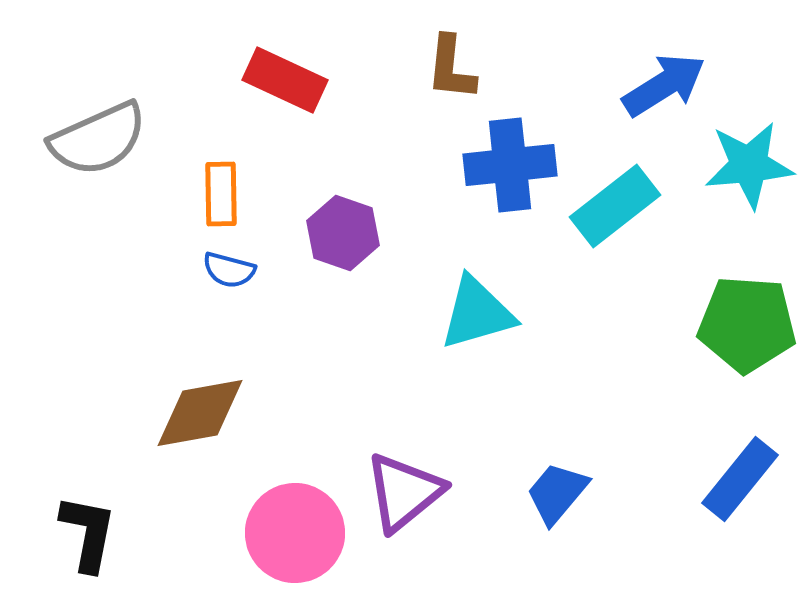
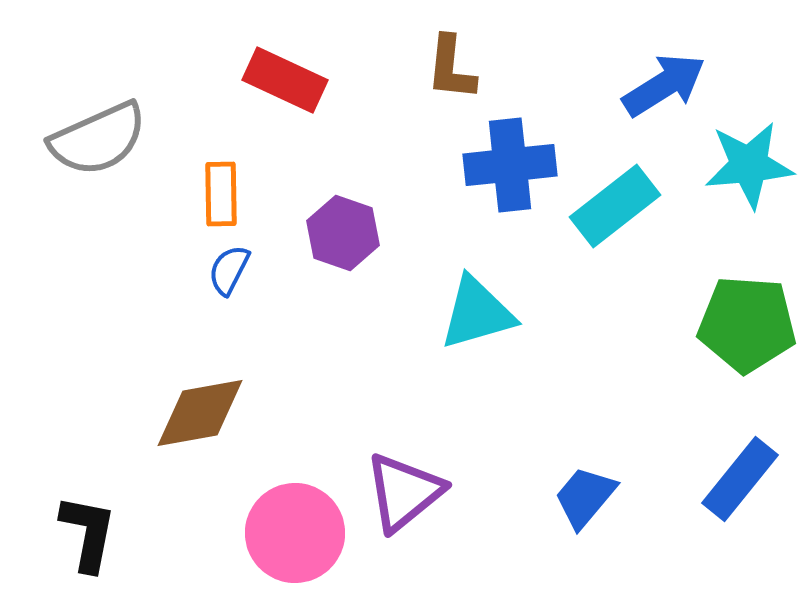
blue semicircle: rotated 102 degrees clockwise
blue trapezoid: moved 28 px right, 4 px down
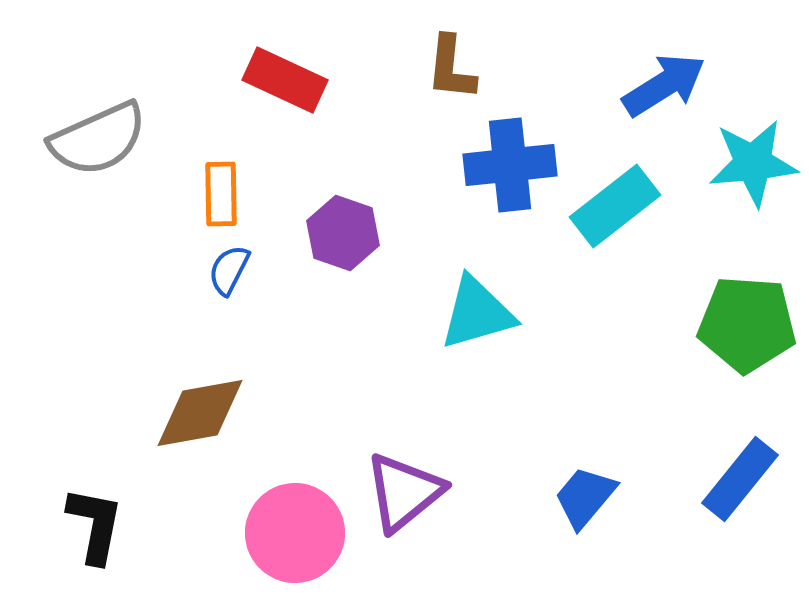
cyan star: moved 4 px right, 2 px up
black L-shape: moved 7 px right, 8 px up
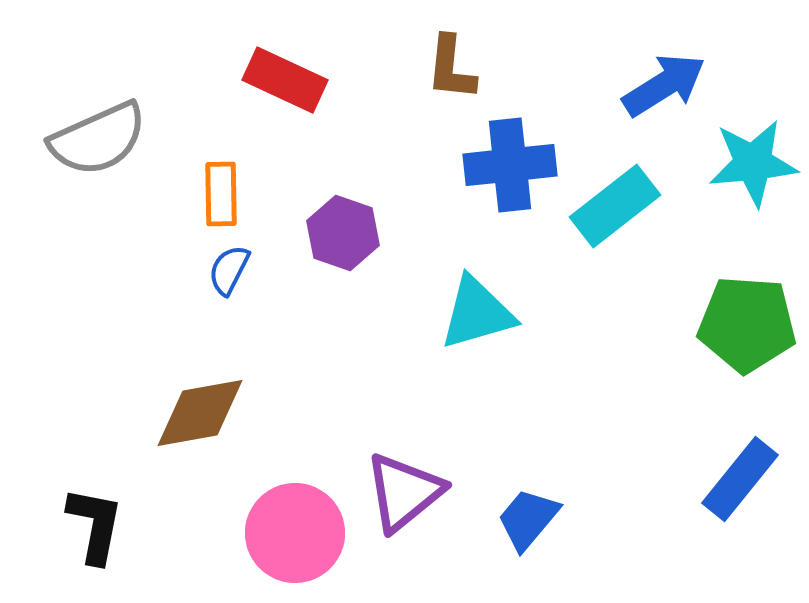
blue trapezoid: moved 57 px left, 22 px down
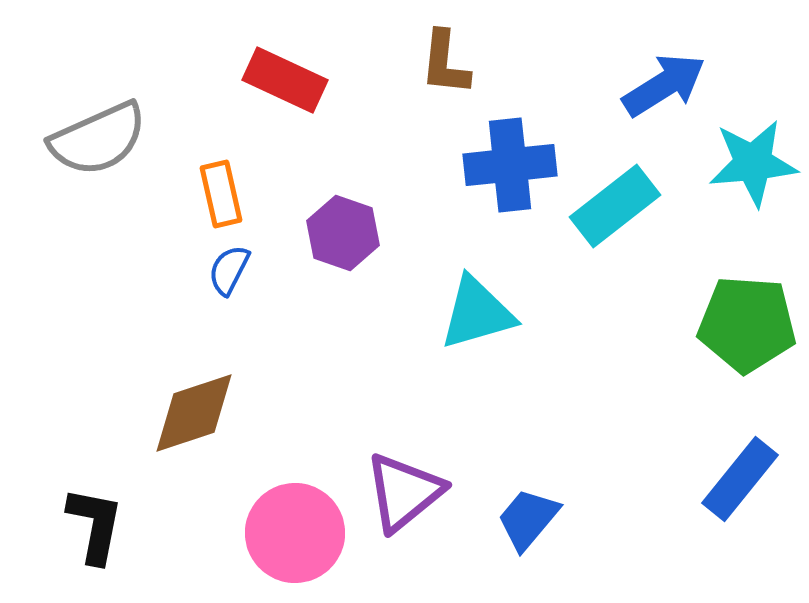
brown L-shape: moved 6 px left, 5 px up
orange rectangle: rotated 12 degrees counterclockwise
brown diamond: moved 6 px left; rotated 8 degrees counterclockwise
